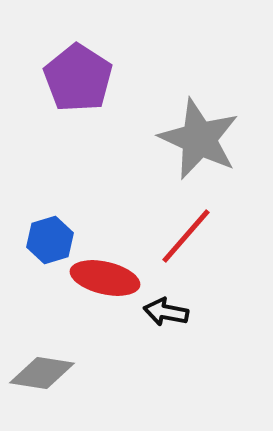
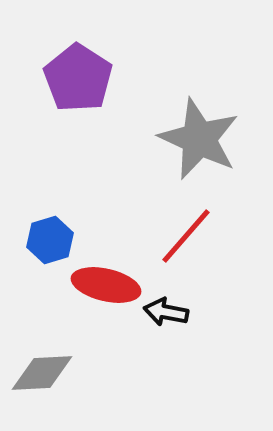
red ellipse: moved 1 px right, 7 px down
gray diamond: rotated 12 degrees counterclockwise
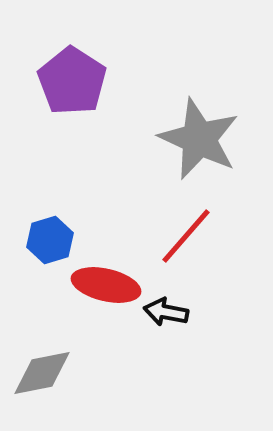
purple pentagon: moved 6 px left, 3 px down
gray diamond: rotated 8 degrees counterclockwise
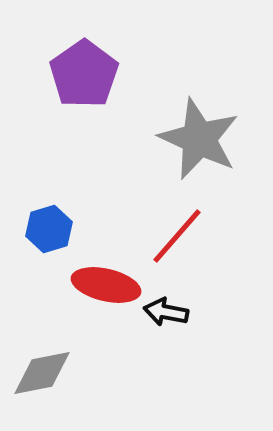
purple pentagon: moved 12 px right, 7 px up; rotated 4 degrees clockwise
red line: moved 9 px left
blue hexagon: moved 1 px left, 11 px up
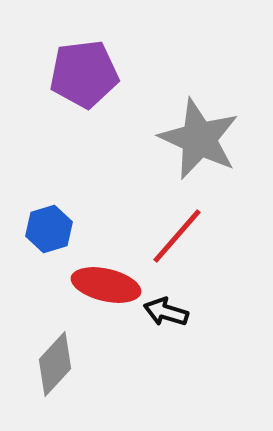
purple pentagon: rotated 28 degrees clockwise
black arrow: rotated 6 degrees clockwise
gray diamond: moved 13 px right, 9 px up; rotated 36 degrees counterclockwise
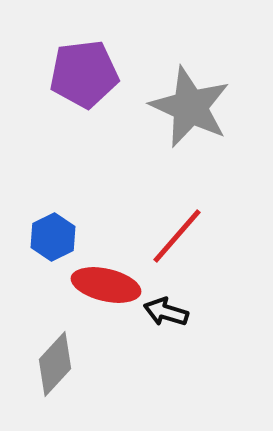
gray star: moved 9 px left, 32 px up
blue hexagon: moved 4 px right, 8 px down; rotated 9 degrees counterclockwise
